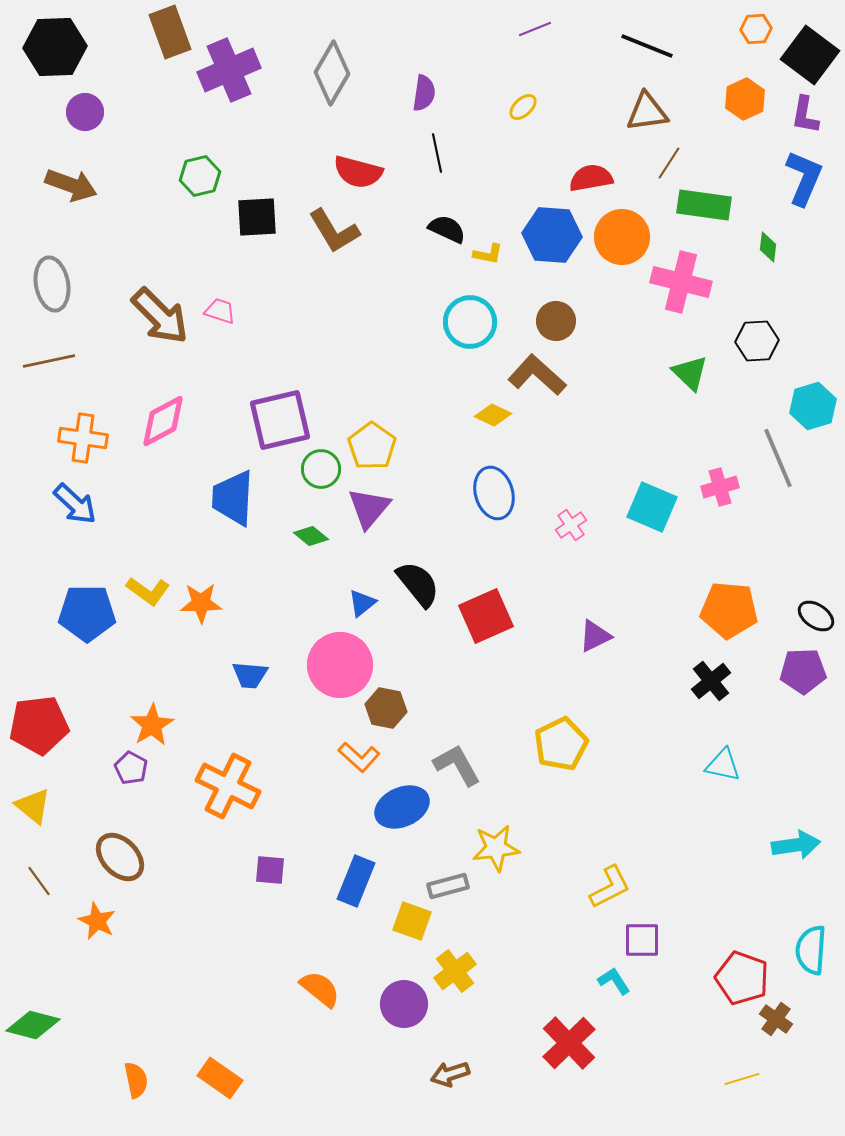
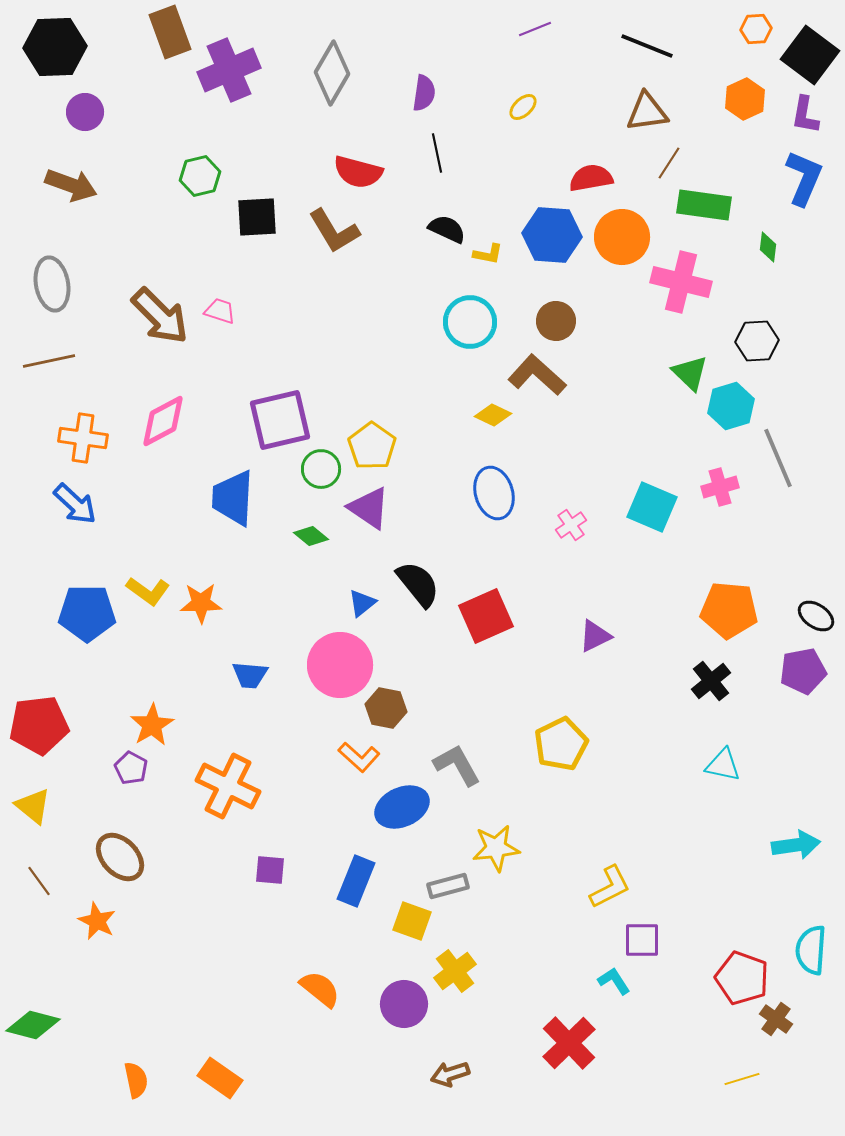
cyan hexagon at (813, 406): moved 82 px left
purple triangle at (369, 508): rotated 36 degrees counterclockwise
purple pentagon at (803, 671): rotated 9 degrees counterclockwise
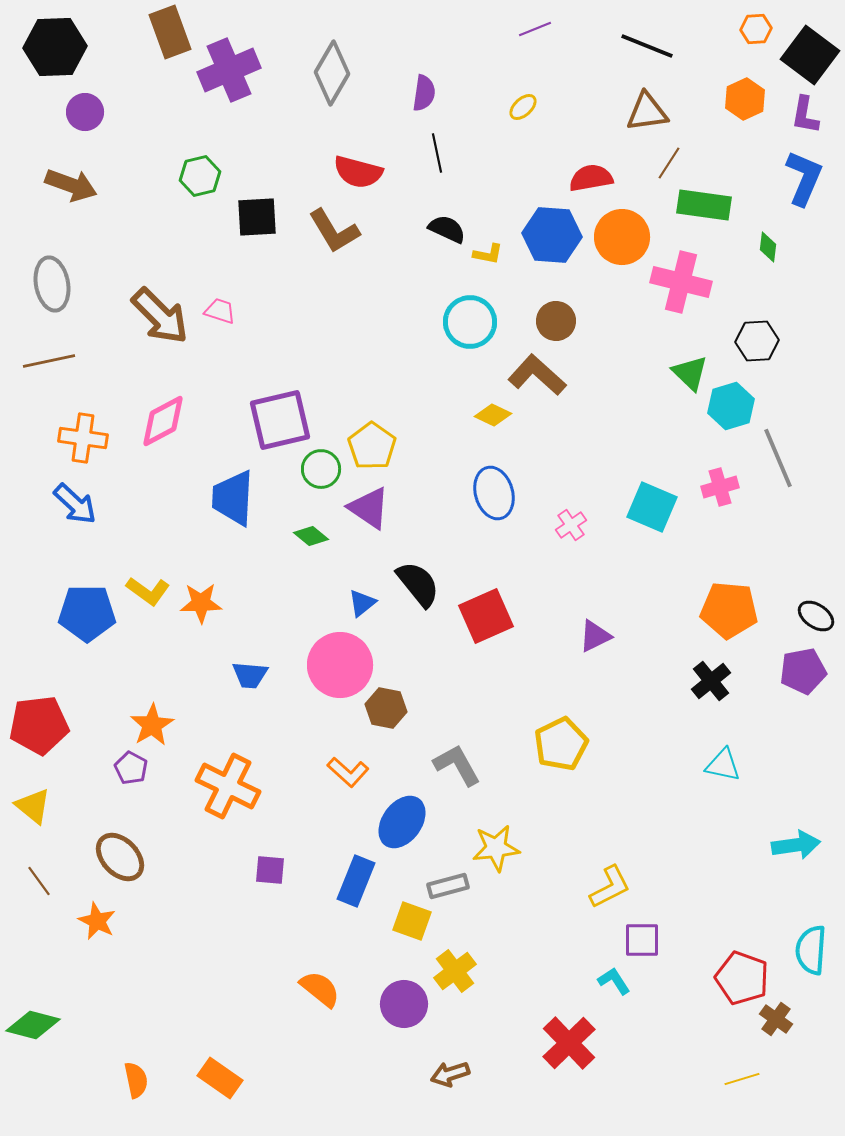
orange L-shape at (359, 757): moved 11 px left, 15 px down
blue ellipse at (402, 807): moved 15 px down; rotated 30 degrees counterclockwise
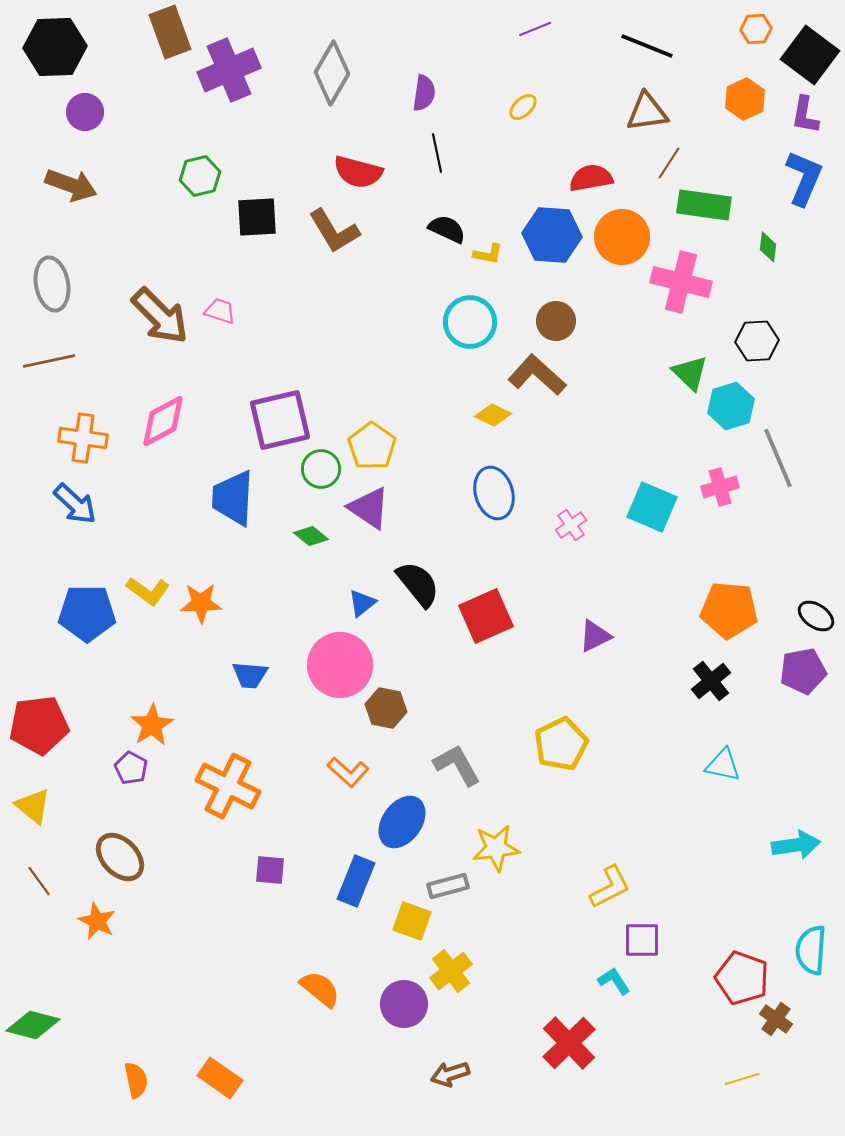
yellow cross at (455, 971): moved 4 px left
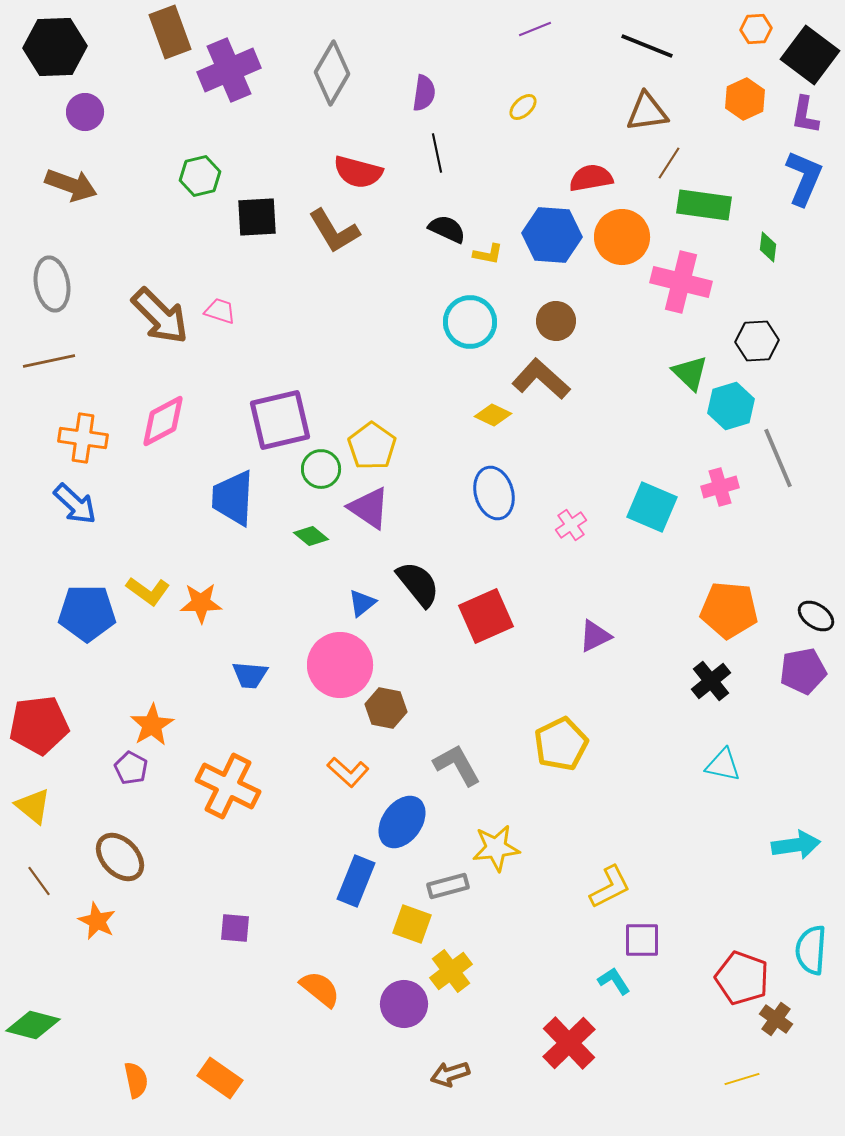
brown L-shape at (537, 375): moved 4 px right, 4 px down
purple square at (270, 870): moved 35 px left, 58 px down
yellow square at (412, 921): moved 3 px down
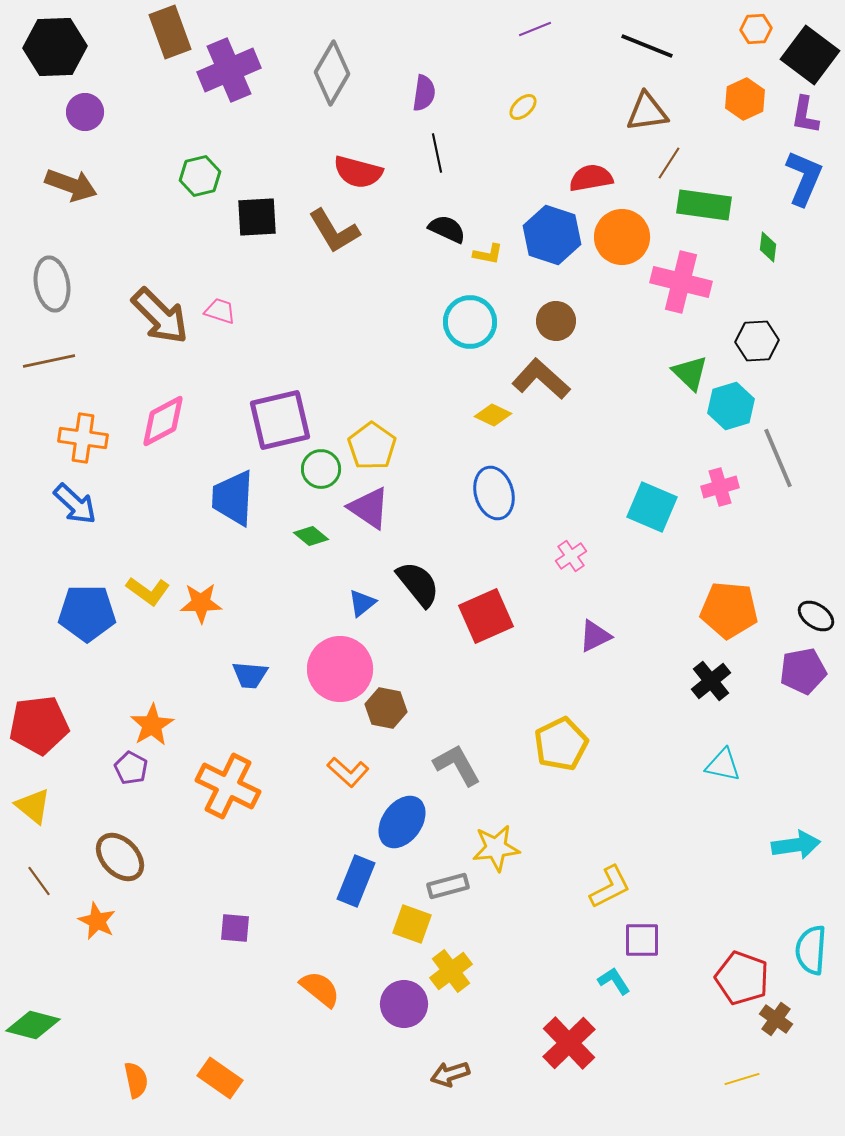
blue hexagon at (552, 235): rotated 14 degrees clockwise
pink cross at (571, 525): moved 31 px down
pink circle at (340, 665): moved 4 px down
